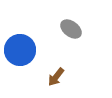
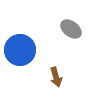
brown arrow: rotated 54 degrees counterclockwise
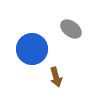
blue circle: moved 12 px right, 1 px up
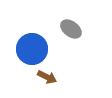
brown arrow: moved 9 px left; rotated 48 degrees counterclockwise
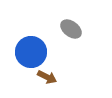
blue circle: moved 1 px left, 3 px down
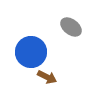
gray ellipse: moved 2 px up
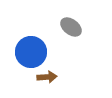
brown arrow: rotated 30 degrees counterclockwise
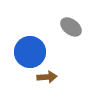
blue circle: moved 1 px left
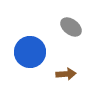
brown arrow: moved 19 px right, 3 px up
